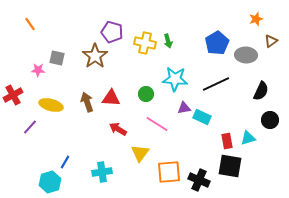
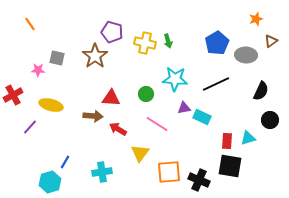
brown arrow: moved 6 px right, 14 px down; rotated 114 degrees clockwise
red rectangle: rotated 14 degrees clockwise
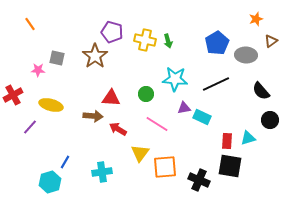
yellow cross: moved 3 px up
black semicircle: rotated 114 degrees clockwise
orange square: moved 4 px left, 5 px up
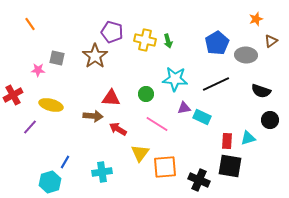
black semicircle: rotated 30 degrees counterclockwise
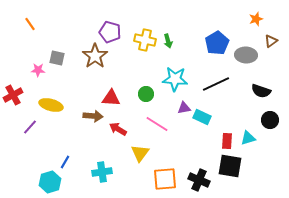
purple pentagon: moved 2 px left
orange square: moved 12 px down
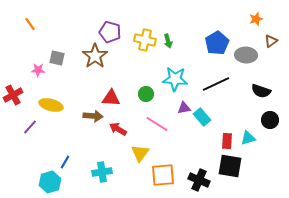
cyan rectangle: rotated 24 degrees clockwise
orange square: moved 2 px left, 4 px up
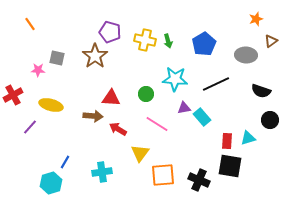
blue pentagon: moved 13 px left, 1 px down
cyan hexagon: moved 1 px right, 1 px down
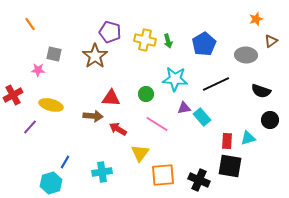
gray square: moved 3 px left, 4 px up
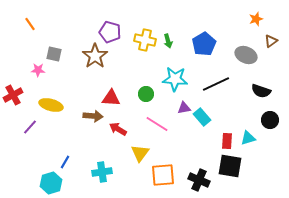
gray ellipse: rotated 20 degrees clockwise
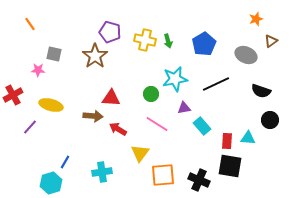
cyan star: rotated 15 degrees counterclockwise
green circle: moved 5 px right
cyan rectangle: moved 9 px down
cyan triangle: rotated 21 degrees clockwise
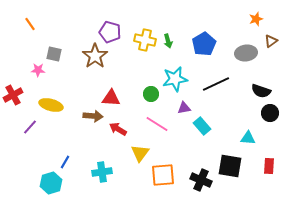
gray ellipse: moved 2 px up; rotated 30 degrees counterclockwise
black circle: moved 7 px up
red rectangle: moved 42 px right, 25 px down
black cross: moved 2 px right
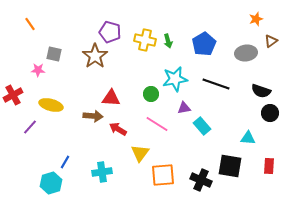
black line: rotated 44 degrees clockwise
